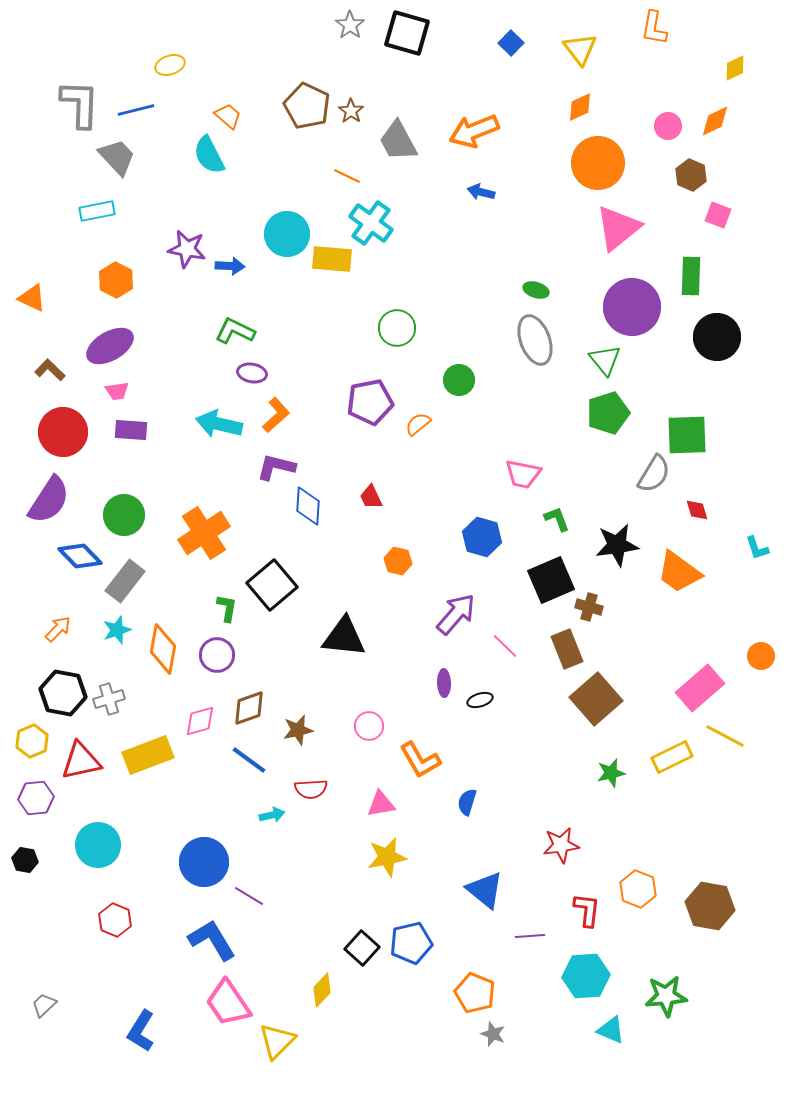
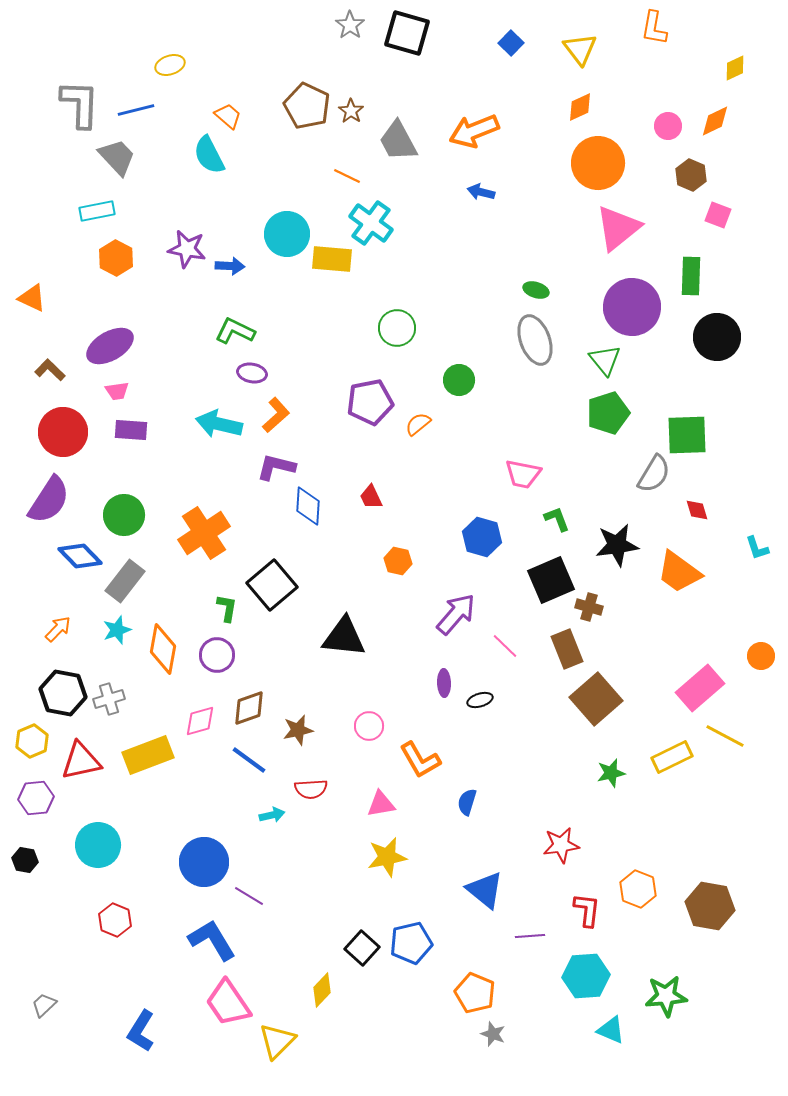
orange hexagon at (116, 280): moved 22 px up
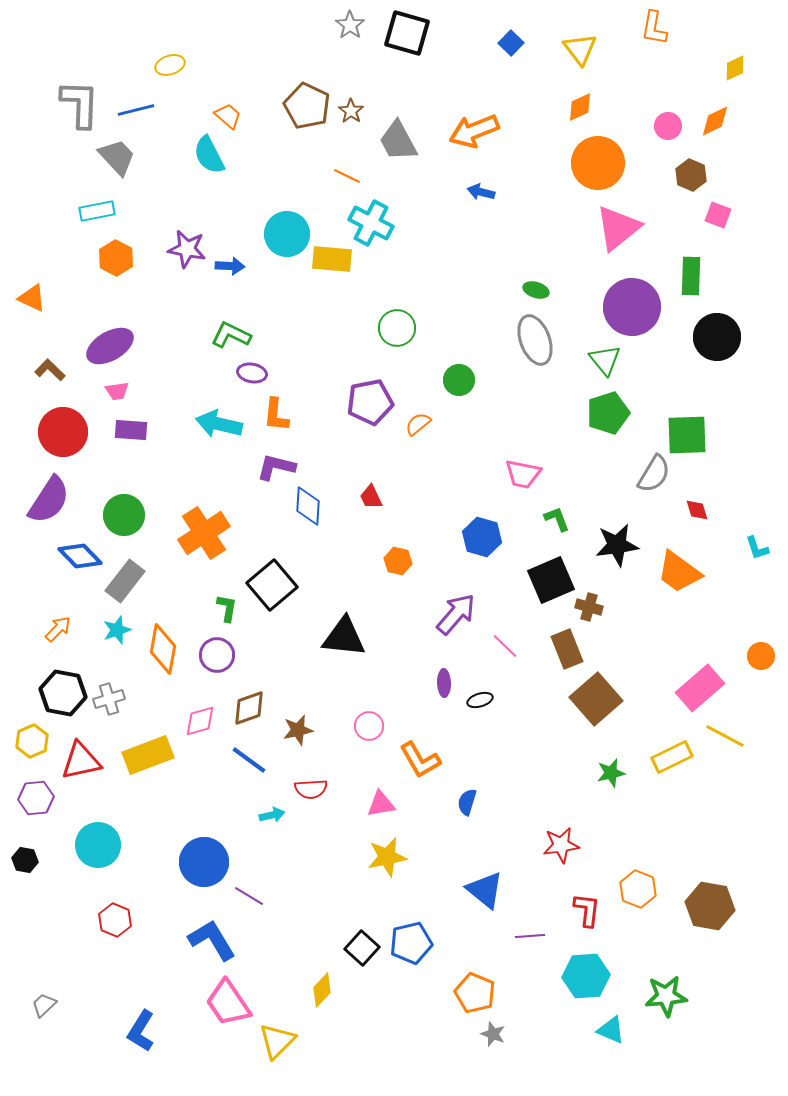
cyan cross at (371, 223): rotated 9 degrees counterclockwise
green L-shape at (235, 331): moved 4 px left, 4 px down
orange L-shape at (276, 415): rotated 138 degrees clockwise
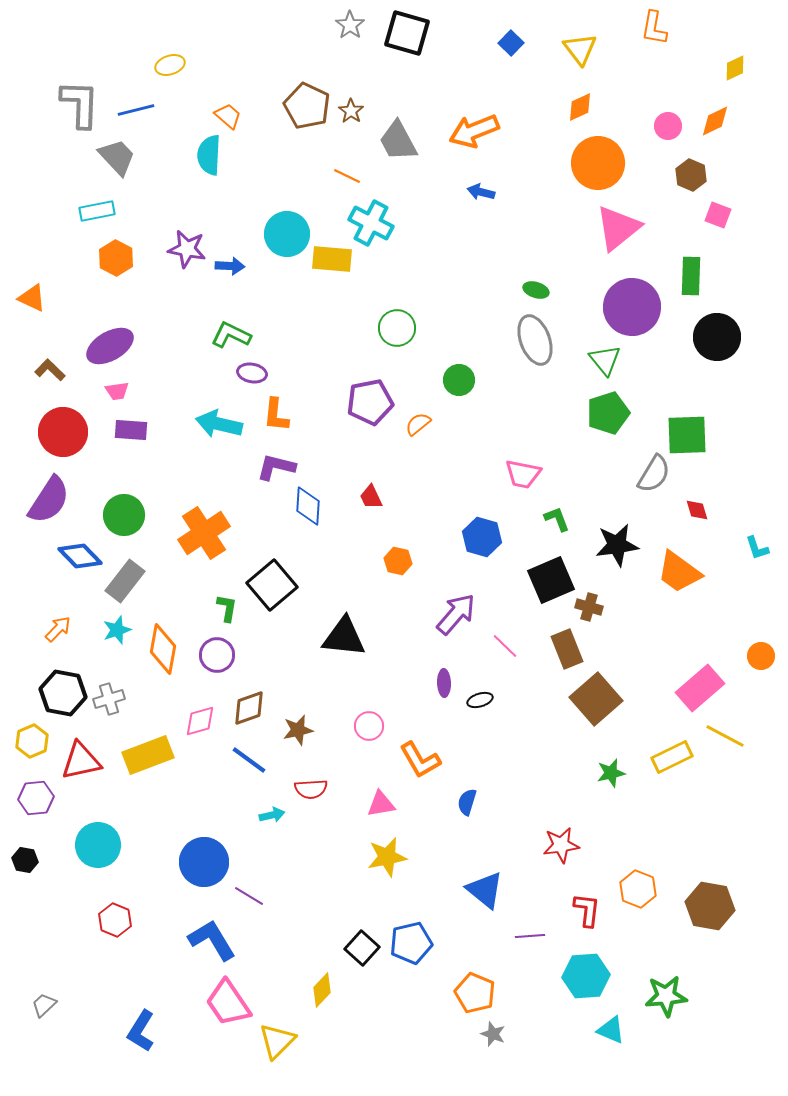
cyan semicircle at (209, 155): rotated 30 degrees clockwise
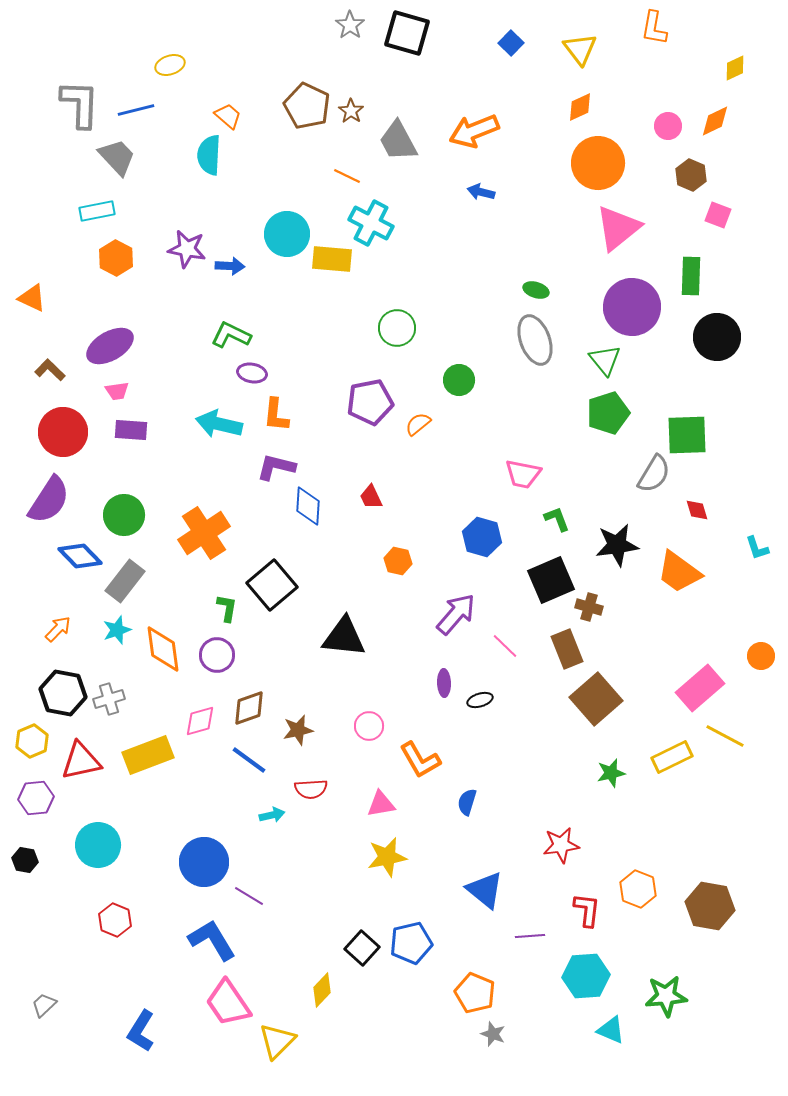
orange diamond at (163, 649): rotated 18 degrees counterclockwise
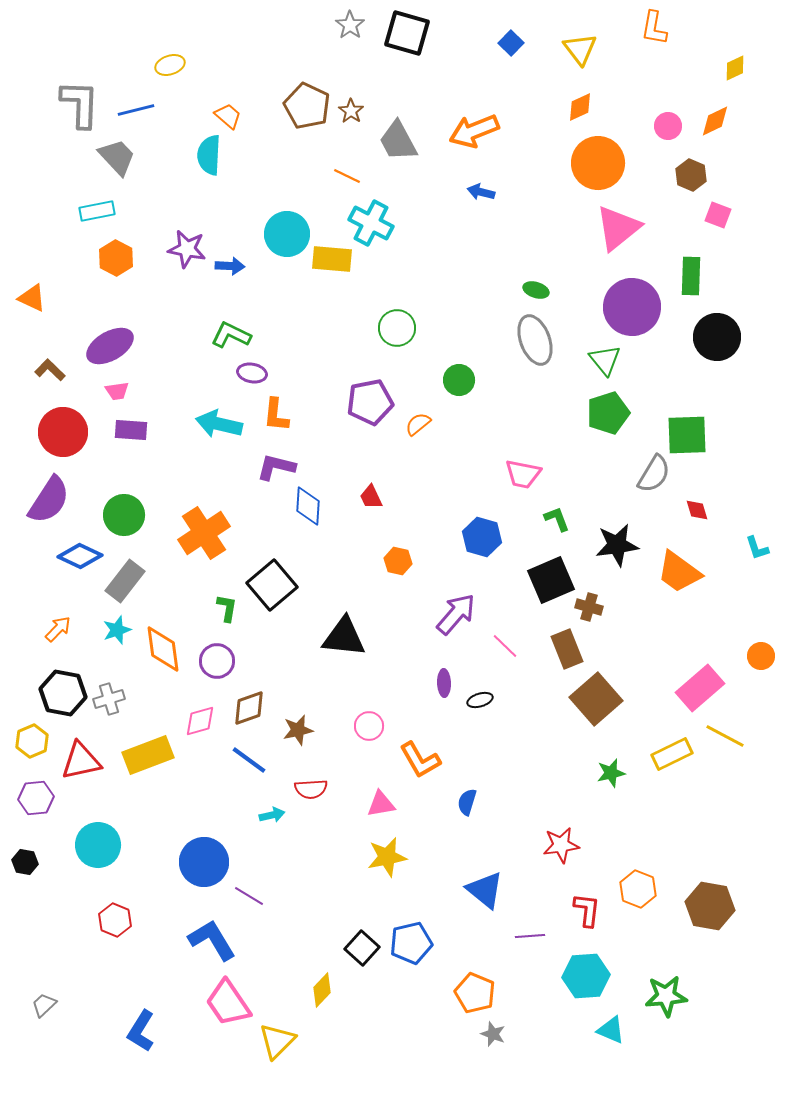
blue diamond at (80, 556): rotated 21 degrees counterclockwise
purple circle at (217, 655): moved 6 px down
yellow rectangle at (672, 757): moved 3 px up
black hexagon at (25, 860): moved 2 px down
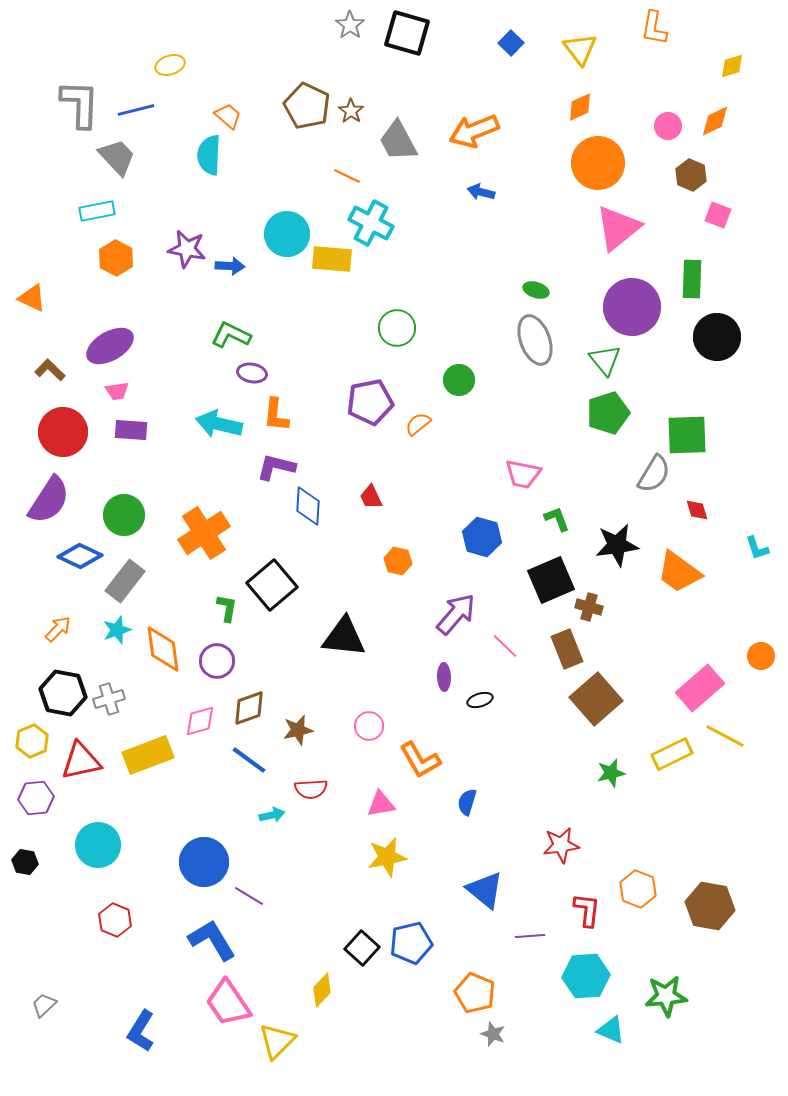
yellow diamond at (735, 68): moved 3 px left, 2 px up; rotated 8 degrees clockwise
green rectangle at (691, 276): moved 1 px right, 3 px down
purple ellipse at (444, 683): moved 6 px up
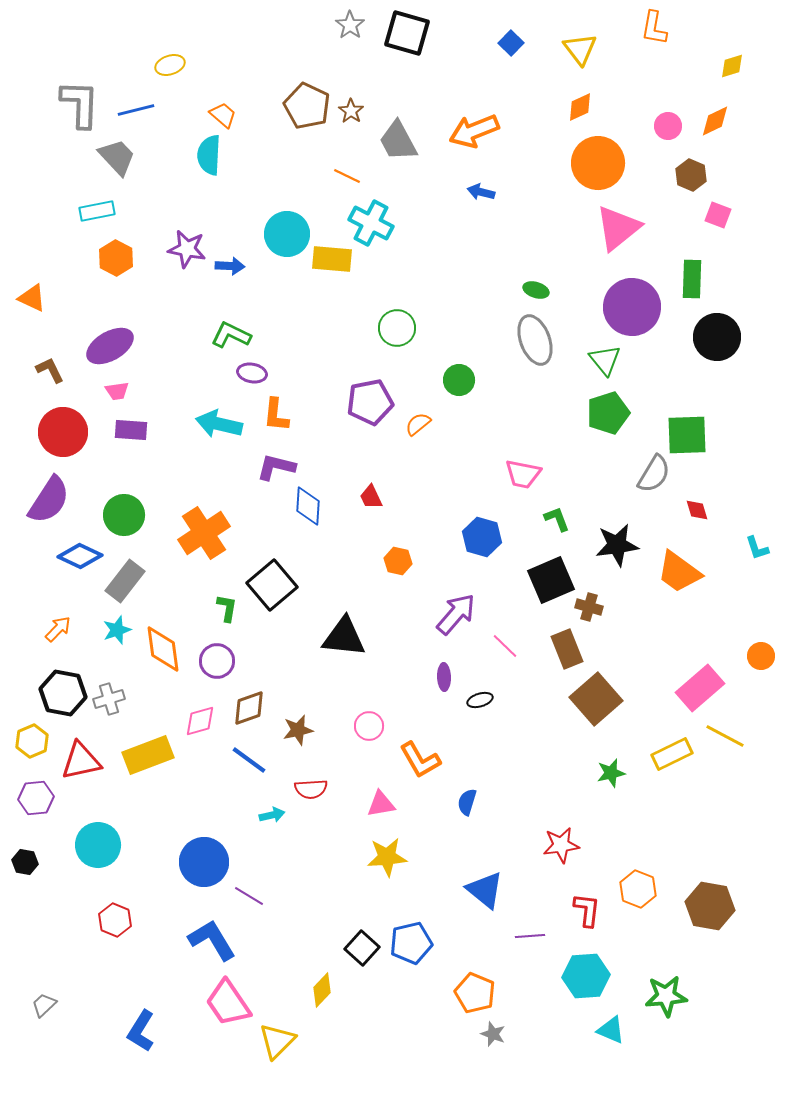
orange trapezoid at (228, 116): moved 5 px left, 1 px up
brown L-shape at (50, 370): rotated 20 degrees clockwise
yellow star at (387, 857): rotated 6 degrees clockwise
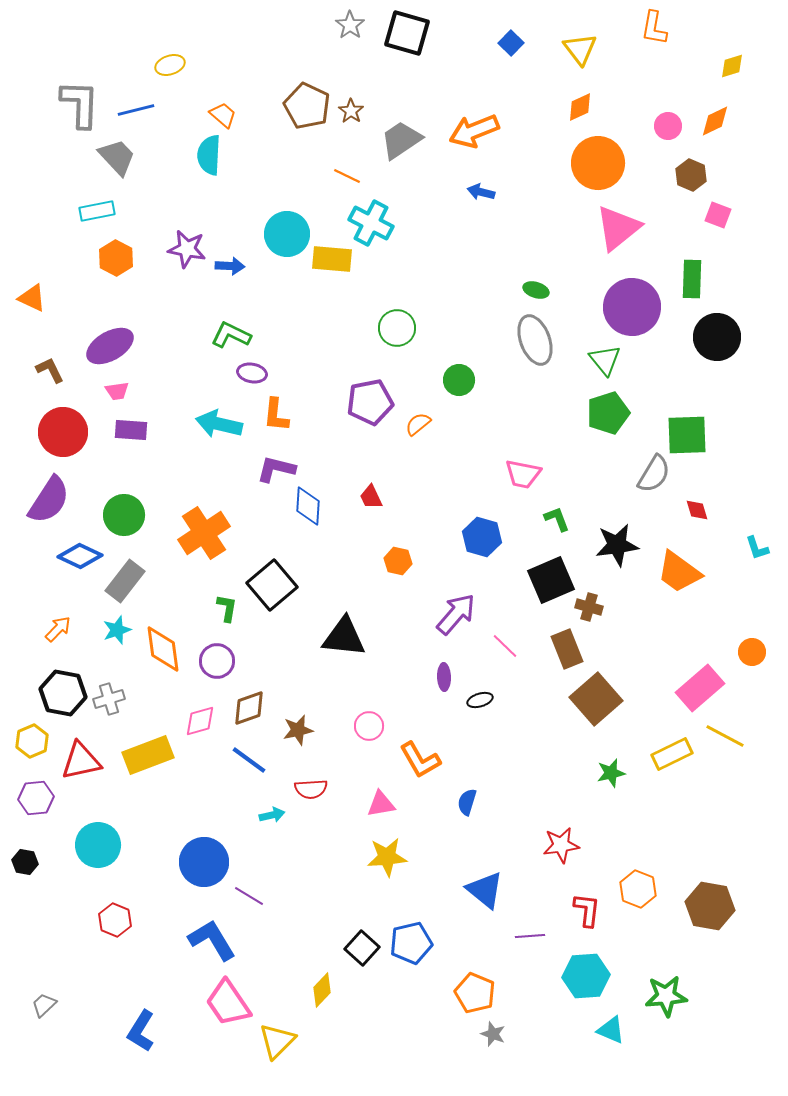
gray trapezoid at (398, 141): moved 3 px right, 1 px up; rotated 84 degrees clockwise
purple L-shape at (276, 467): moved 2 px down
orange circle at (761, 656): moved 9 px left, 4 px up
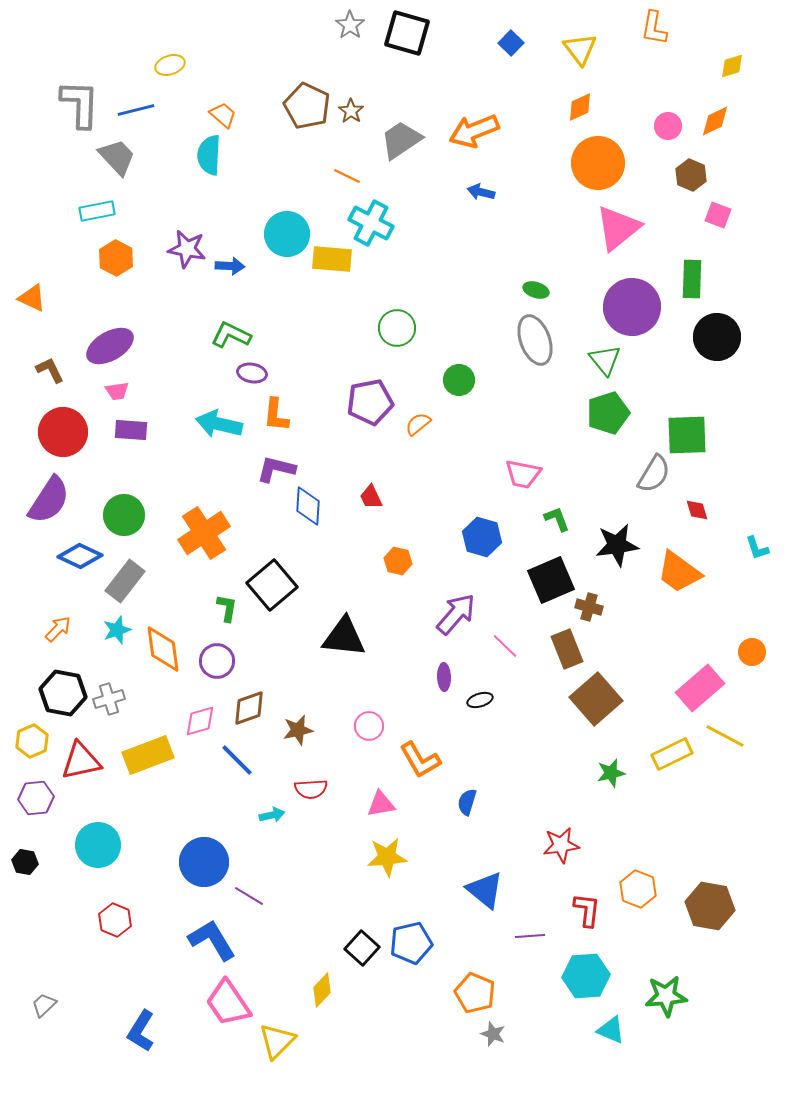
blue line at (249, 760): moved 12 px left; rotated 9 degrees clockwise
